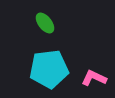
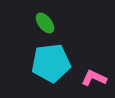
cyan pentagon: moved 2 px right, 6 px up
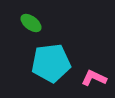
green ellipse: moved 14 px left; rotated 15 degrees counterclockwise
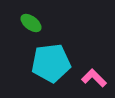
pink L-shape: rotated 20 degrees clockwise
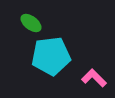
cyan pentagon: moved 7 px up
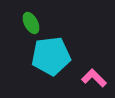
green ellipse: rotated 25 degrees clockwise
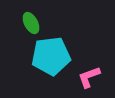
pink L-shape: moved 5 px left, 1 px up; rotated 65 degrees counterclockwise
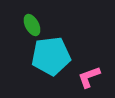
green ellipse: moved 1 px right, 2 px down
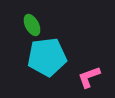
cyan pentagon: moved 4 px left, 1 px down
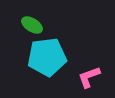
green ellipse: rotated 30 degrees counterclockwise
